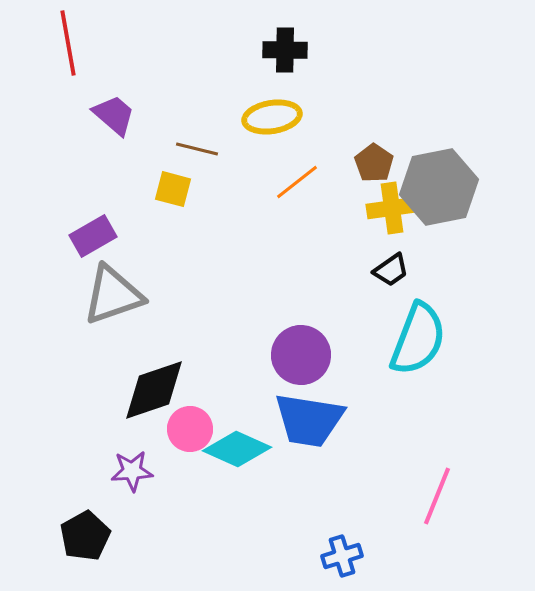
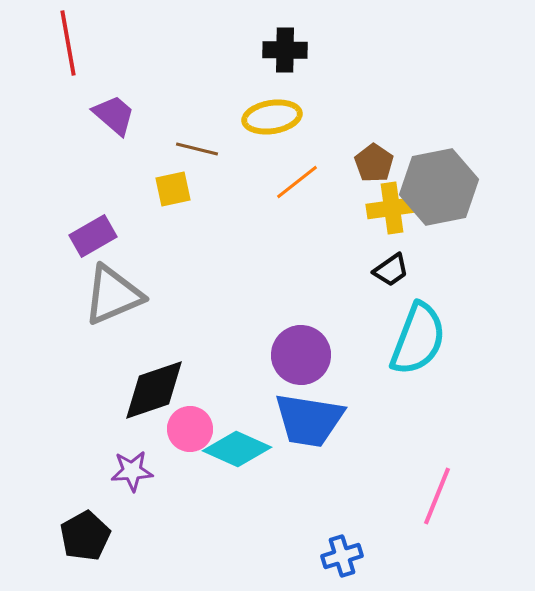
yellow square: rotated 27 degrees counterclockwise
gray triangle: rotated 4 degrees counterclockwise
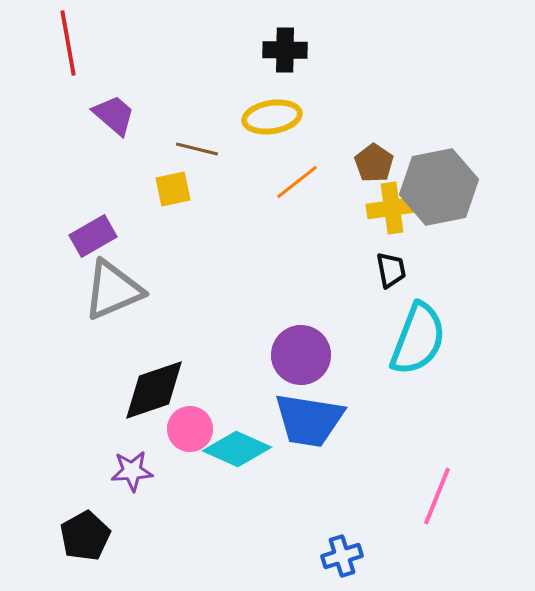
black trapezoid: rotated 66 degrees counterclockwise
gray triangle: moved 5 px up
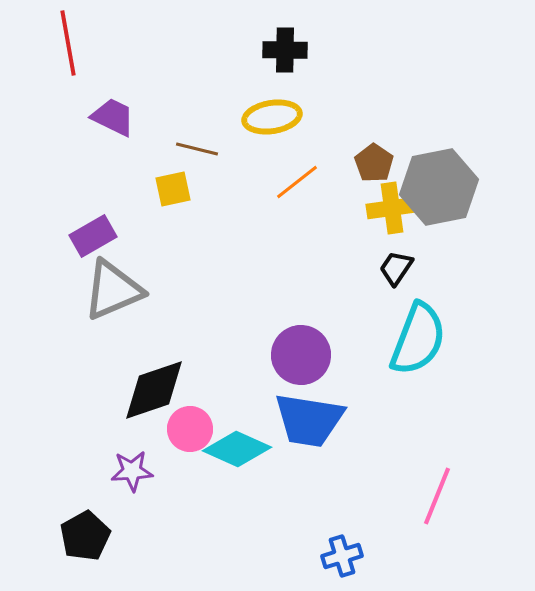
purple trapezoid: moved 1 px left, 2 px down; rotated 15 degrees counterclockwise
black trapezoid: moved 5 px right, 2 px up; rotated 135 degrees counterclockwise
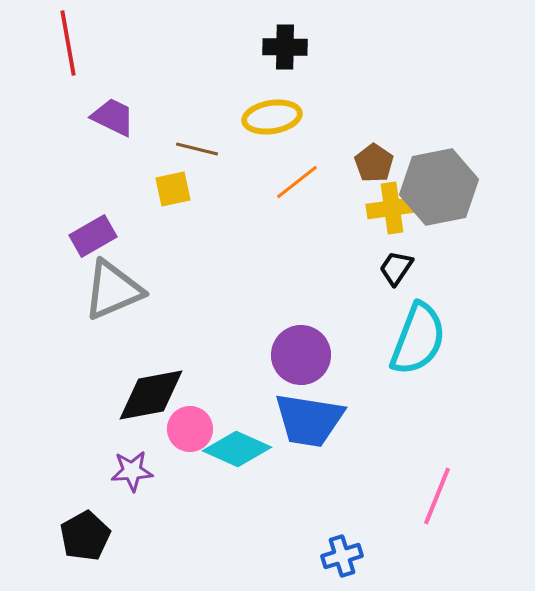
black cross: moved 3 px up
black diamond: moved 3 px left, 5 px down; rotated 8 degrees clockwise
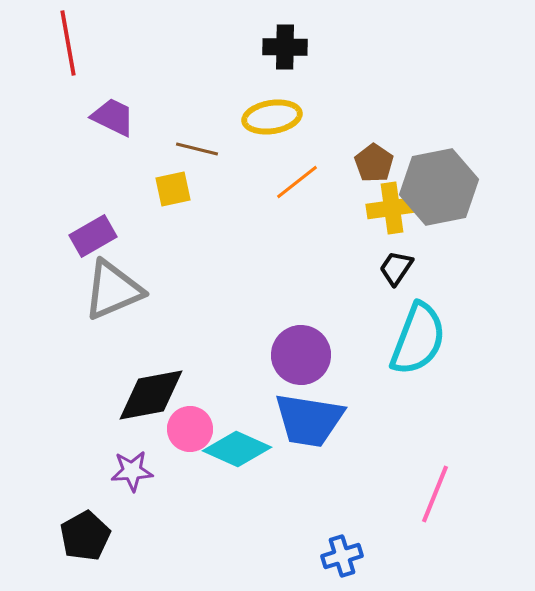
pink line: moved 2 px left, 2 px up
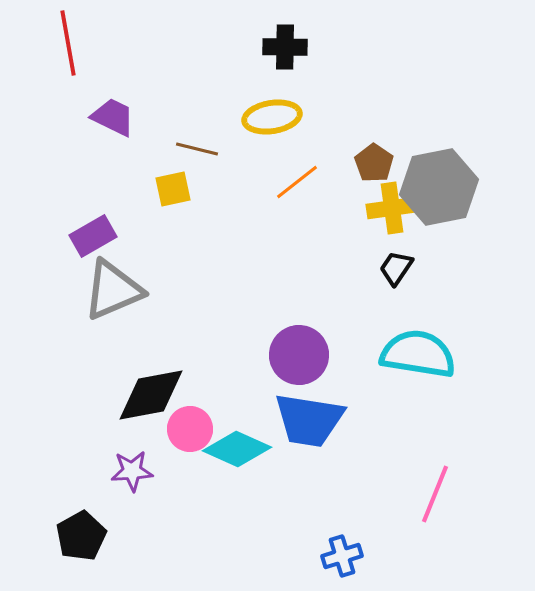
cyan semicircle: moved 15 px down; rotated 102 degrees counterclockwise
purple circle: moved 2 px left
black pentagon: moved 4 px left
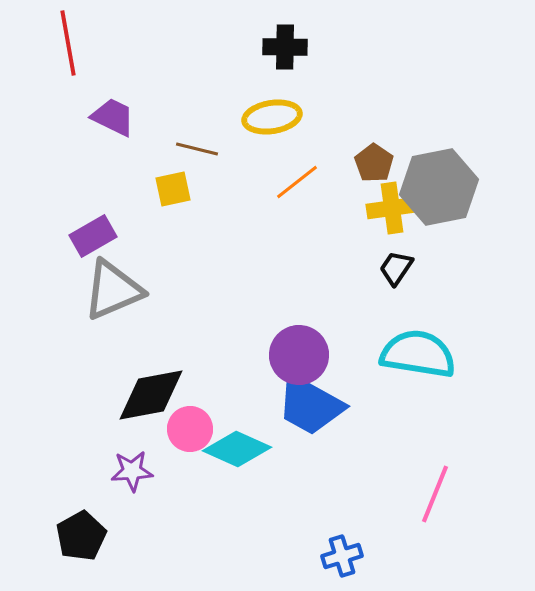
blue trapezoid: moved 1 px right, 15 px up; rotated 20 degrees clockwise
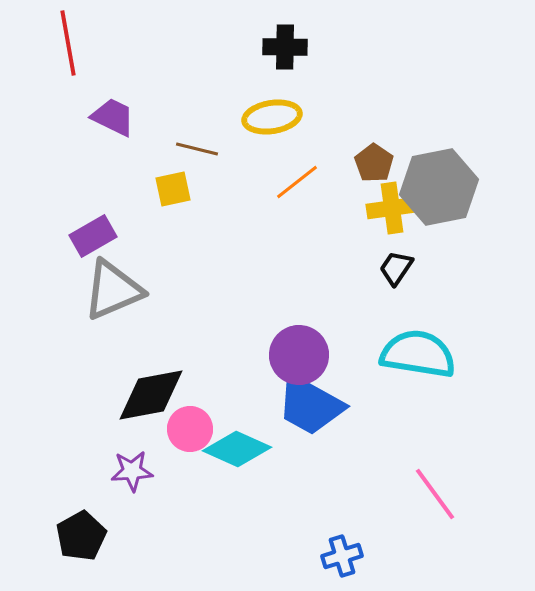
pink line: rotated 58 degrees counterclockwise
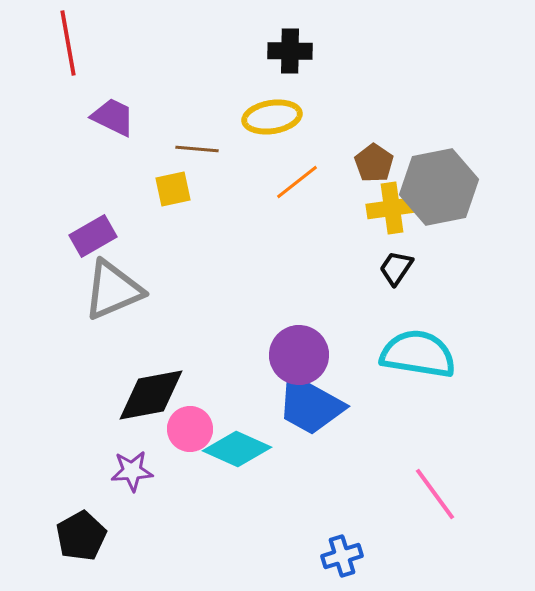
black cross: moved 5 px right, 4 px down
brown line: rotated 9 degrees counterclockwise
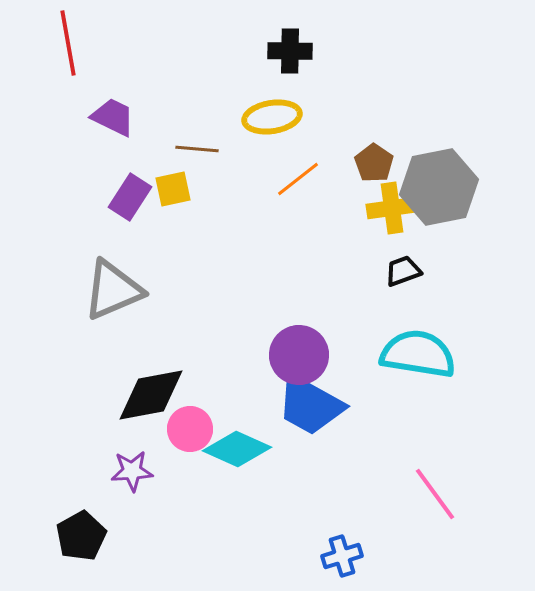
orange line: moved 1 px right, 3 px up
purple rectangle: moved 37 px right, 39 px up; rotated 27 degrees counterclockwise
black trapezoid: moved 7 px right, 3 px down; rotated 36 degrees clockwise
